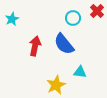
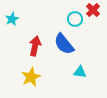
red cross: moved 4 px left, 1 px up
cyan circle: moved 2 px right, 1 px down
yellow star: moved 25 px left, 8 px up
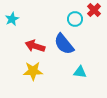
red cross: moved 1 px right
red arrow: rotated 84 degrees counterclockwise
yellow star: moved 2 px right, 6 px up; rotated 24 degrees clockwise
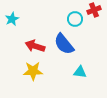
red cross: rotated 24 degrees clockwise
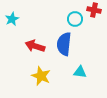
red cross: rotated 32 degrees clockwise
blue semicircle: rotated 45 degrees clockwise
yellow star: moved 8 px right, 5 px down; rotated 24 degrees clockwise
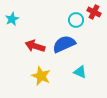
red cross: moved 2 px down; rotated 16 degrees clockwise
cyan circle: moved 1 px right, 1 px down
blue semicircle: rotated 60 degrees clockwise
cyan triangle: rotated 16 degrees clockwise
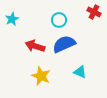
cyan circle: moved 17 px left
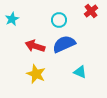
red cross: moved 3 px left, 1 px up; rotated 24 degrees clockwise
yellow star: moved 5 px left, 2 px up
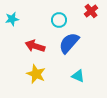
cyan star: rotated 16 degrees clockwise
blue semicircle: moved 5 px right, 1 px up; rotated 25 degrees counterclockwise
cyan triangle: moved 2 px left, 4 px down
